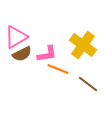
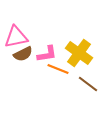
pink triangle: rotated 20 degrees clockwise
yellow cross: moved 4 px left, 8 px down
brown semicircle: moved 1 px right
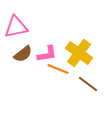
pink triangle: moved 10 px up
brown semicircle: rotated 12 degrees counterclockwise
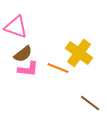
pink triangle: rotated 30 degrees clockwise
pink L-shape: moved 19 px left, 15 px down; rotated 15 degrees clockwise
orange line: moved 1 px up
brown line: moved 2 px right, 19 px down
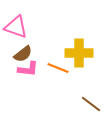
yellow cross: rotated 36 degrees counterclockwise
brown line: moved 1 px right, 1 px down
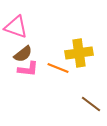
yellow cross: rotated 8 degrees counterclockwise
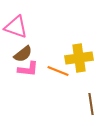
yellow cross: moved 5 px down
orange line: moved 3 px down
brown line: rotated 45 degrees clockwise
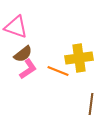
pink L-shape: rotated 40 degrees counterclockwise
brown line: rotated 15 degrees clockwise
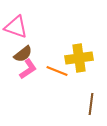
orange line: moved 1 px left
